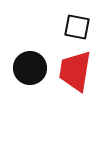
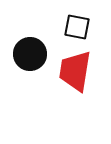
black circle: moved 14 px up
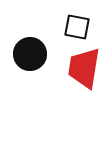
red trapezoid: moved 9 px right, 3 px up
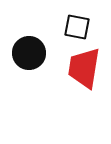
black circle: moved 1 px left, 1 px up
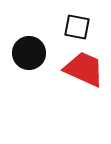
red trapezoid: moved 1 px down; rotated 105 degrees clockwise
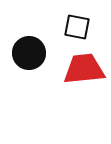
red trapezoid: rotated 30 degrees counterclockwise
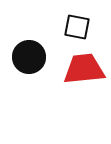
black circle: moved 4 px down
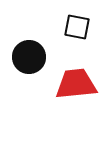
red trapezoid: moved 8 px left, 15 px down
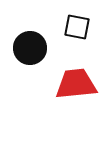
black circle: moved 1 px right, 9 px up
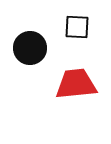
black square: rotated 8 degrees counterclockwise
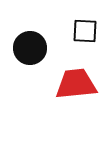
black square: moved 8 px right, 4 px down
